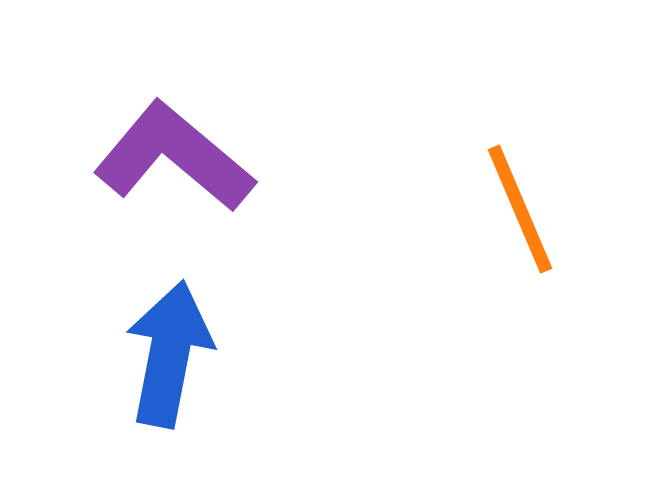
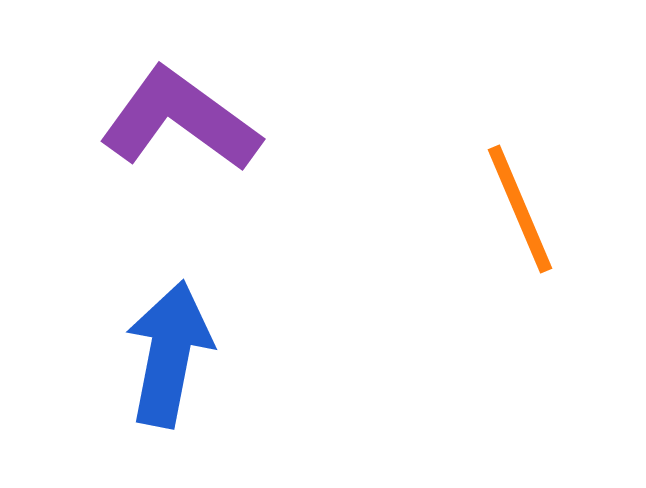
purple L-shape: moved 6 px right, 37 px up; rotated 4 degrees counterclockwise
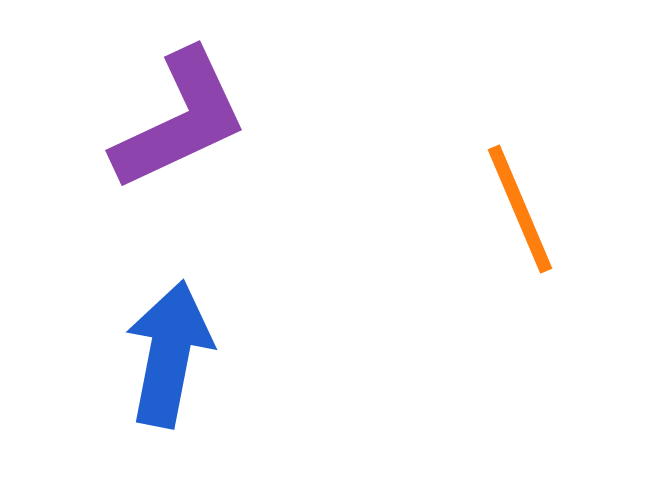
purple L-shape: rotated 119 degrees clockwise
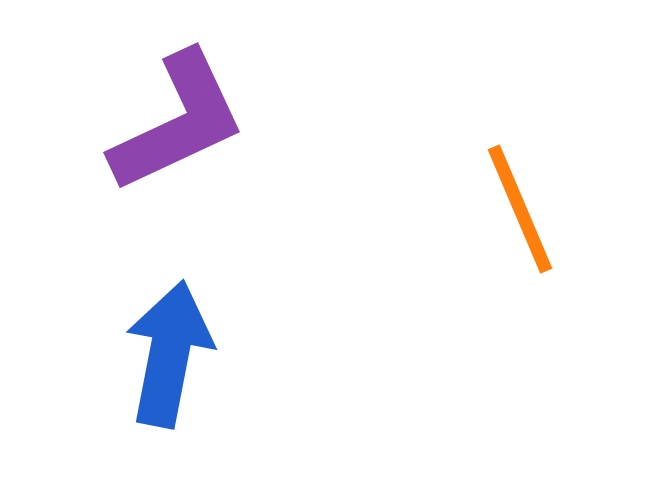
purple L-shape: moved 2 px left, 2 px down
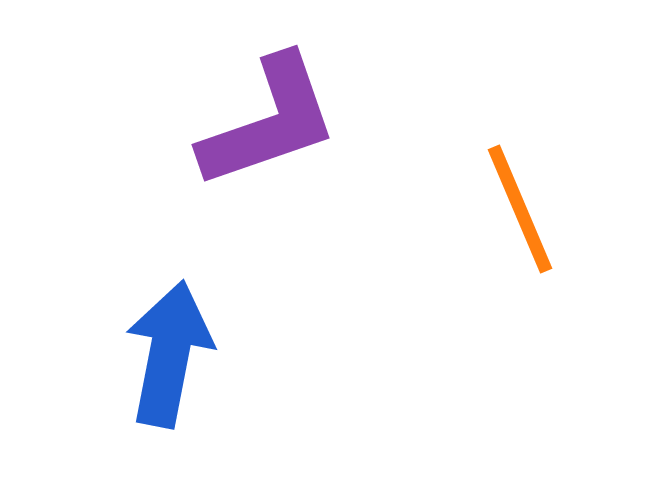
purple L-shape: moved 91 px right; rotated 6 degrees clockwise
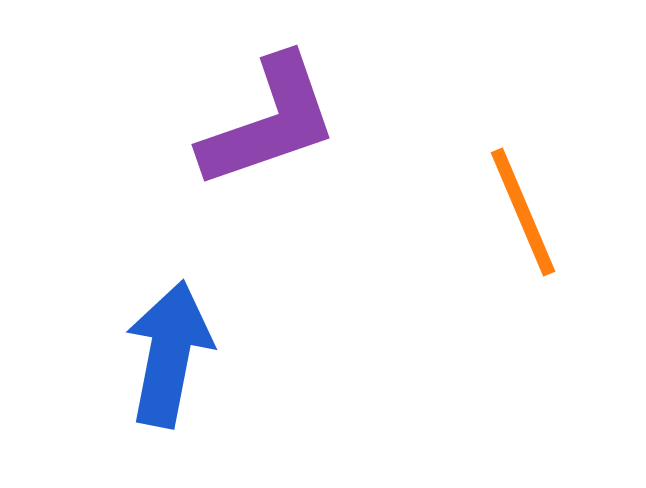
orange line: moved 3 px right, 3 px down
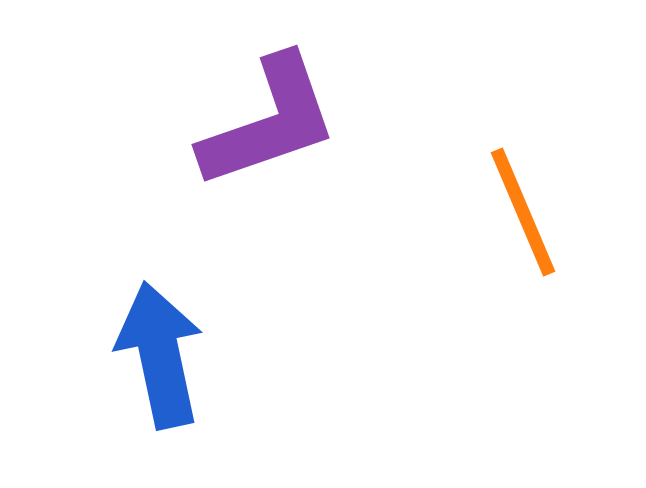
blue arrow: moved 9 px left, 1 px down; rotated 23 degrees counterclockwise
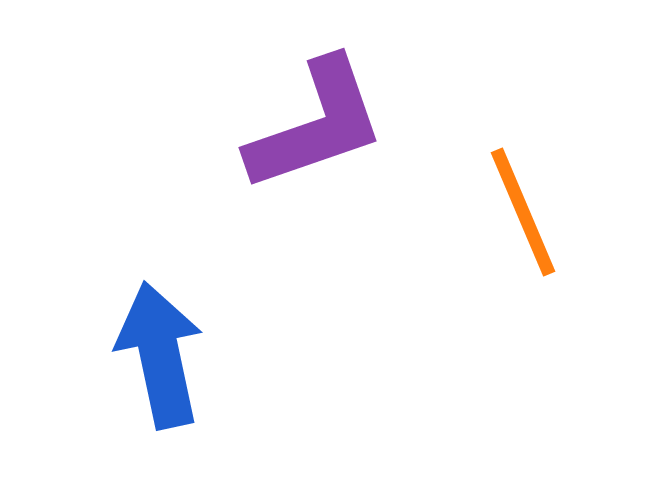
purple L-shape: moved 47 px right, 3 px down
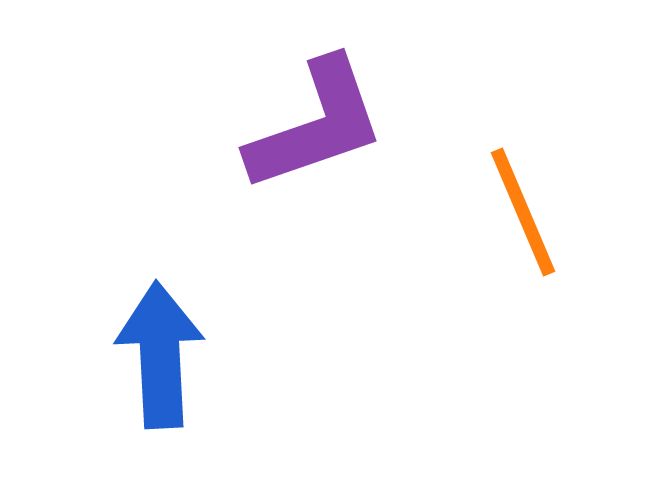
blue arrow: rotated 9 degrees clockwise
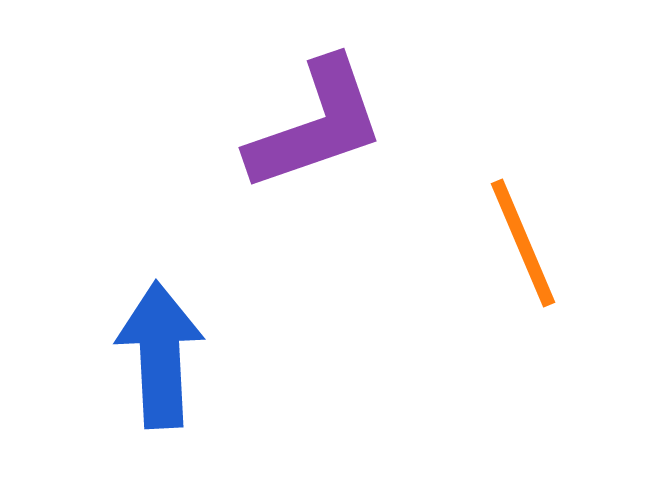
orange line: moved 31 px down
